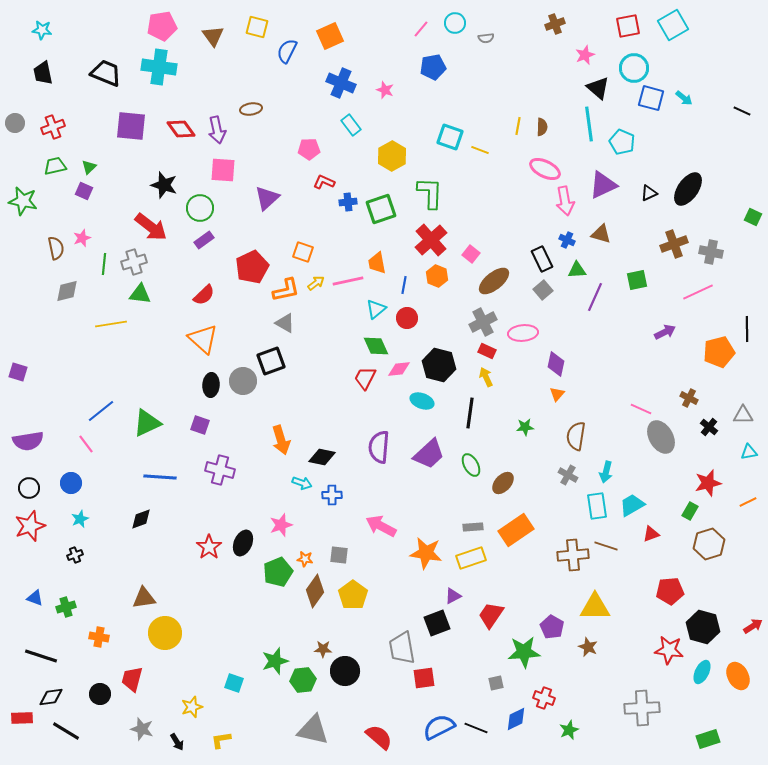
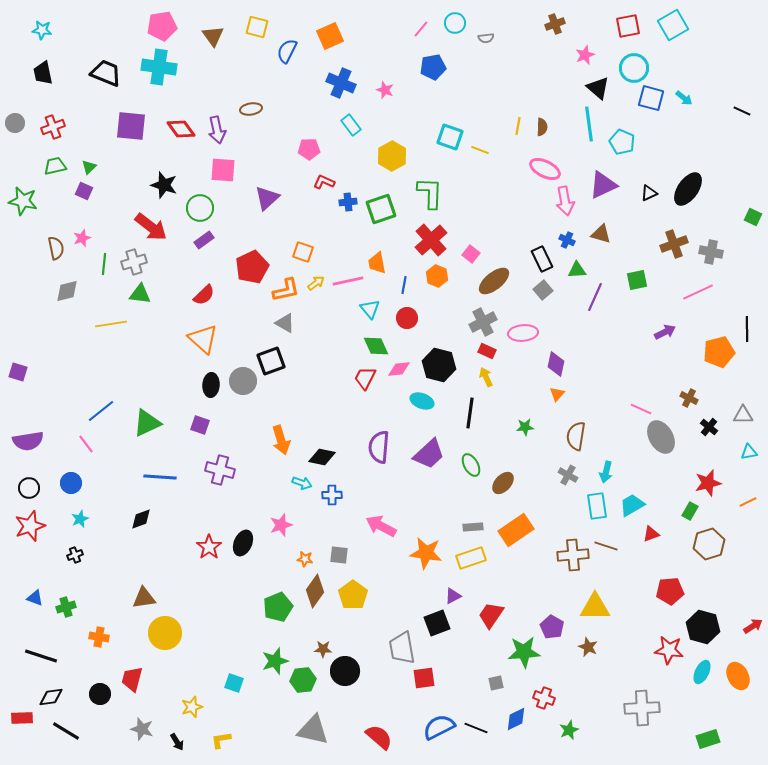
cyan triangle at (376, 309): moved 6 px left; rotated 30 degrees counterclockwise
green pentagon at (278, 572): moved 35 px down
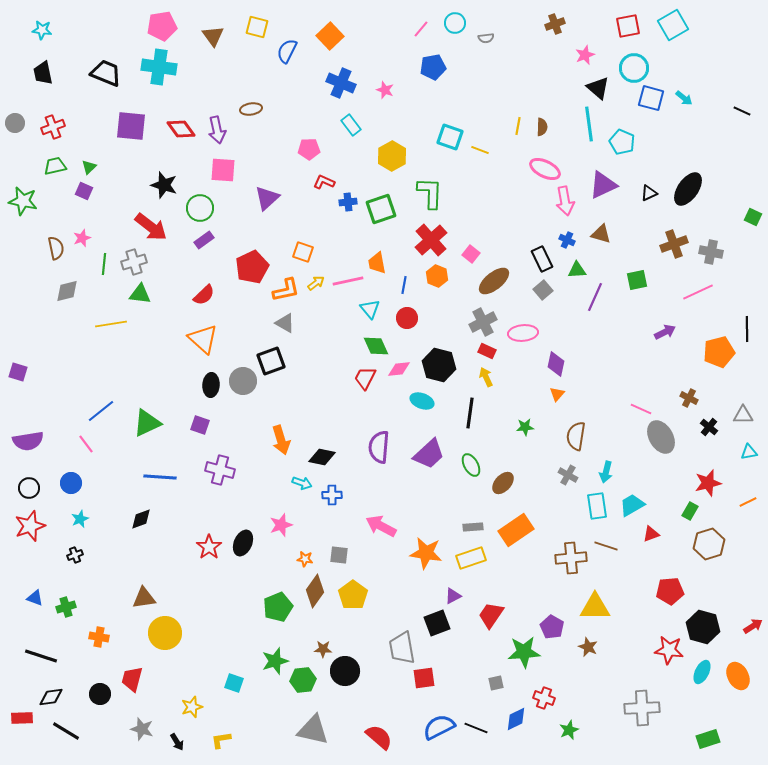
orange square at (330, 36): rotated 20 degrees counterclockwise
brown cross at (573, 555): moved 2 px left, 3 px down
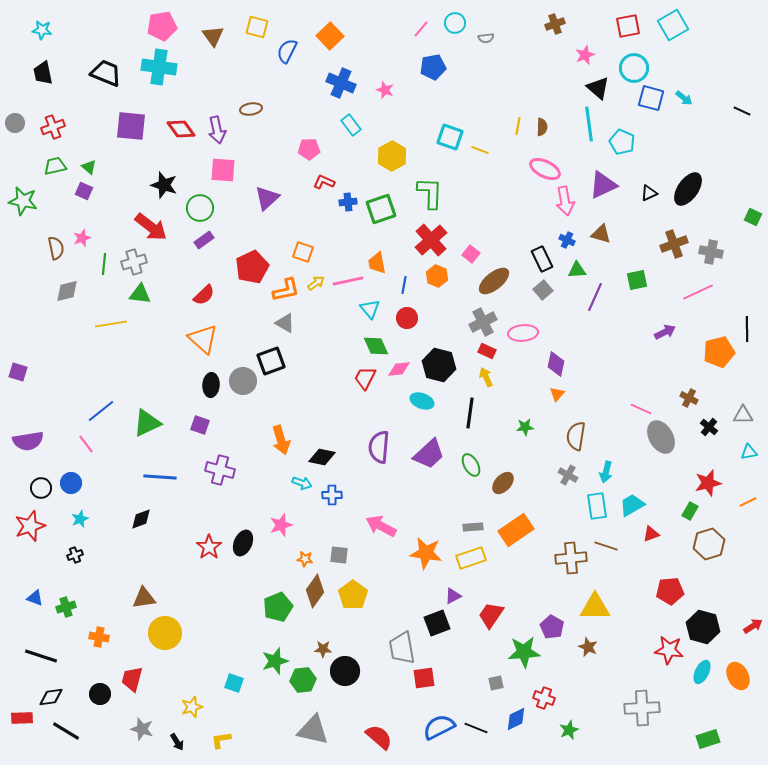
green triangle at (89, 167): rotated 35 degrees counterclockwise
black circle at (29, 488): moved 12 px right
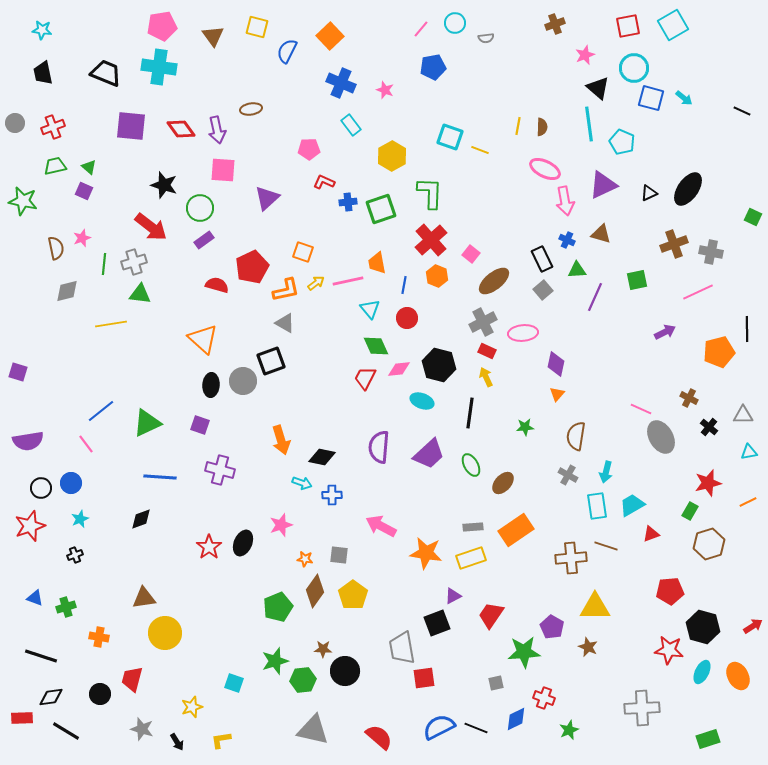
red semicircle at (204, 295): moved 13 px right, 10 px up; rotated 120 degrees counterclockwise
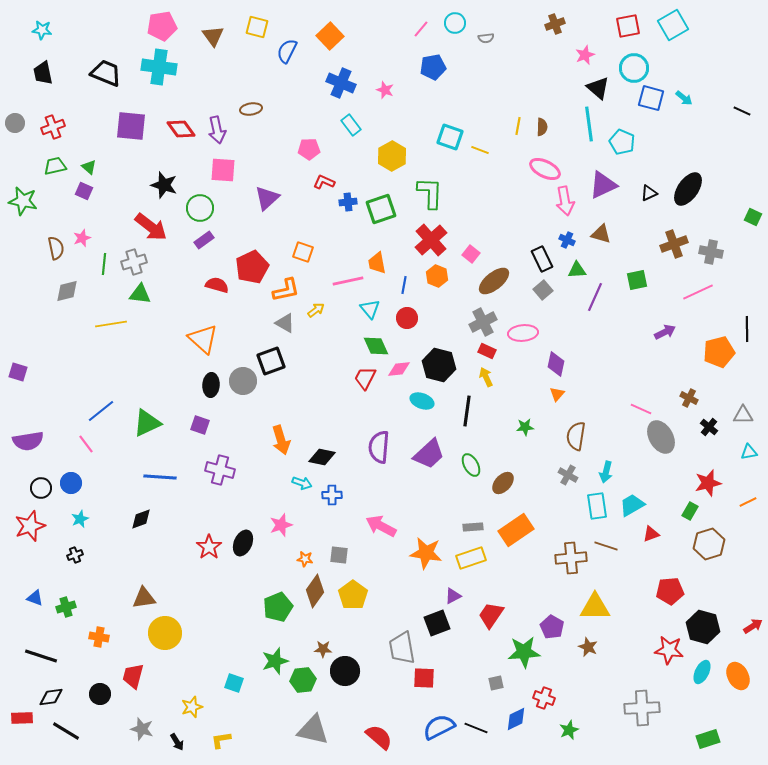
yellow arrow at (316, 283): moved 27 px down
black line at (470, 413): moved 3 px left, 2 px up
red square at (424, 678): rotated 10 degrees clockwise
red trapezoid at (132, 679): moved 1 px right, 3 px up
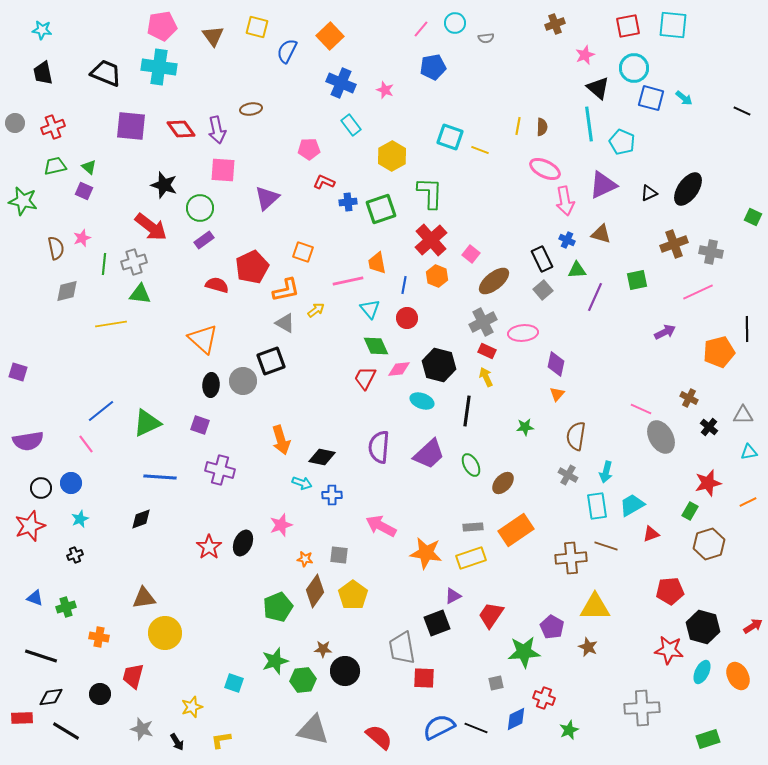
cyan square at (673, 25): rotated 36 degrees clockwise
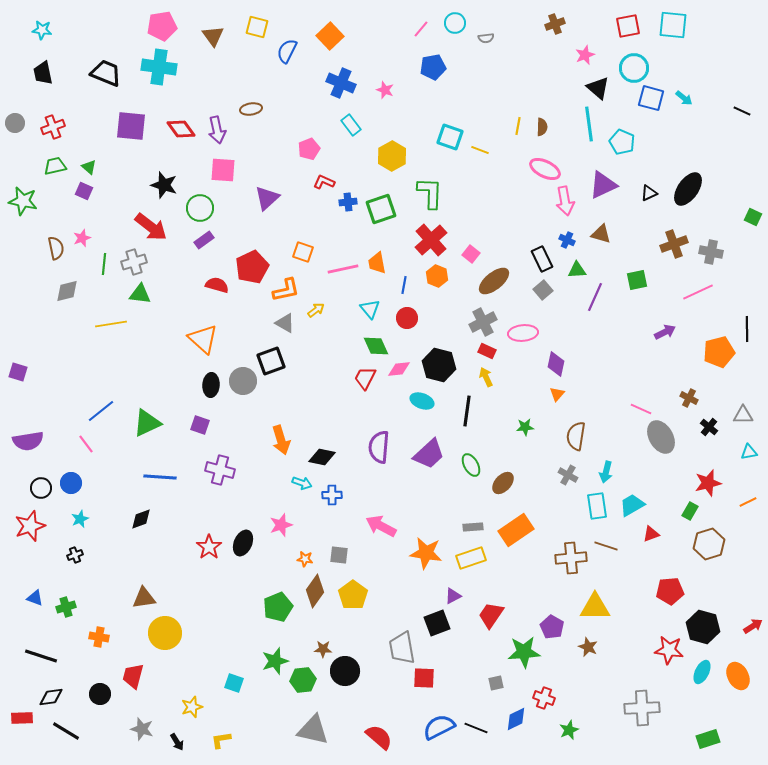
pink pentagon at (309, 149): rotated 20 degrees counterclockwise
pink line at (348, 281): moved 5 px left, 12 px up
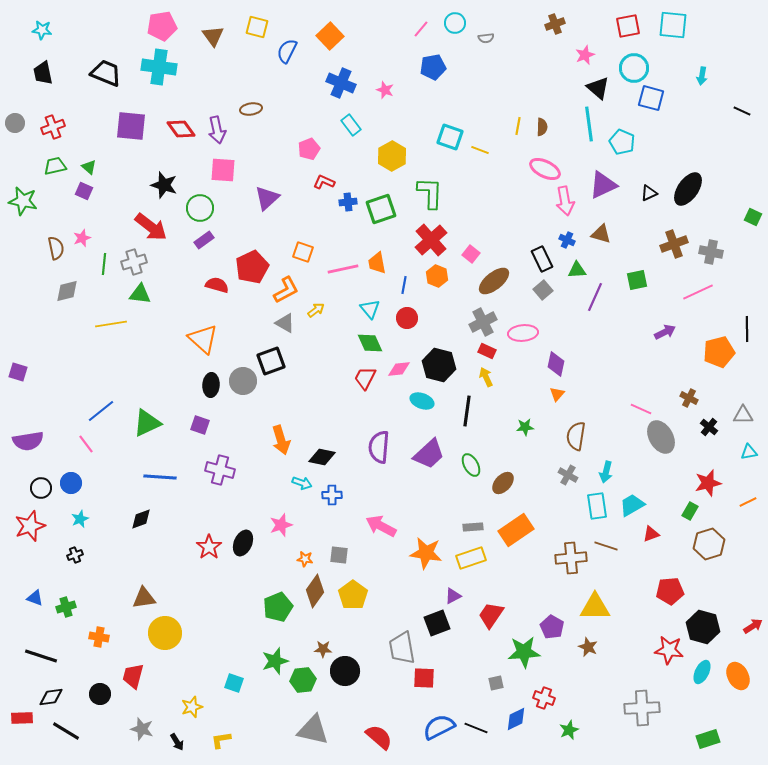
cyan arrow at (684, 98): moved 18 px right, 22 px up; rotated 60 degrees clockwise
orange L-shape at (286, 290): rotated 16 degrees counterclockwise
green diamond at (376, 346): moved 6 px left, 3 px up
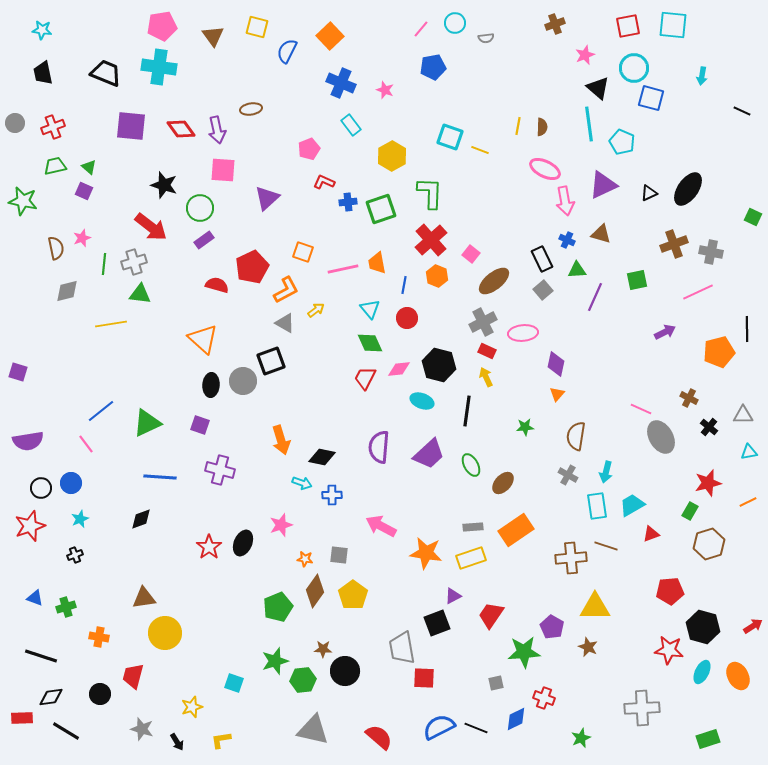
green star at (569, 730): moved 12 px right, 8 px down
